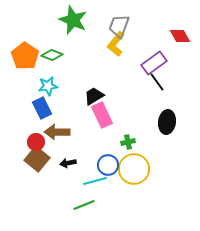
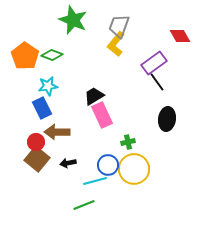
black ellipse: moved 3 px up
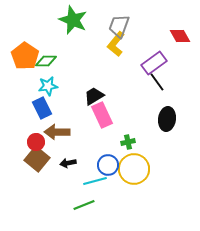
green diamond: moved 6 px left, 6 px down; rotated 20 degrees counterclockwise
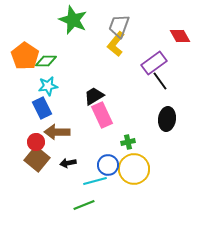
black line: moved 3 px right, 1 px up
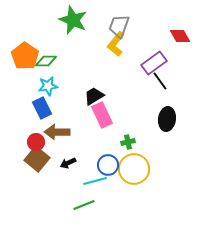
black arrow: rotated 14 degrees counterclockwise
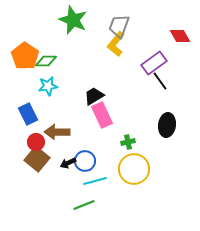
blue rectangle: moved 14 px left, 6 px down
black ellipse: moved 6 px down
blue circle: moved 23 px left, 4 px up
